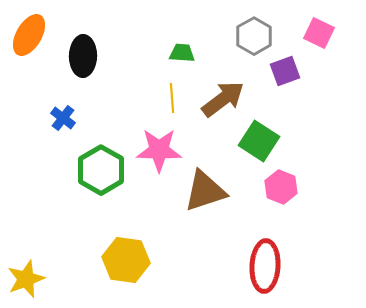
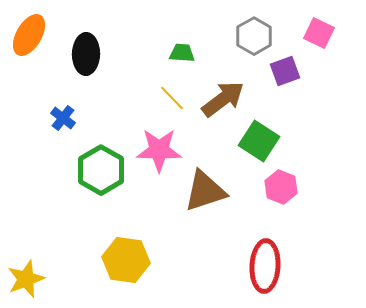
black ellipse: moved 3 px right, 2 px up
yellow line: rotated 40 degrees counterclockwise
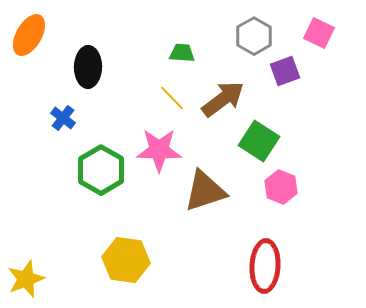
black ellipse: moved 2 px right, 13 px down
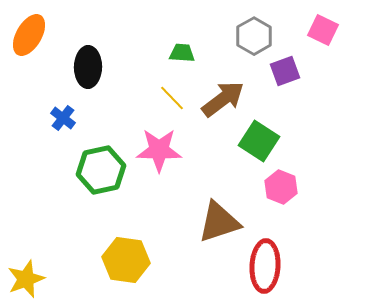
pink square: moved 4 px right, 3 px up
green hexagon: rotated 18 degrees clockwise
brown triangle: moved 14 px right, 31 px down
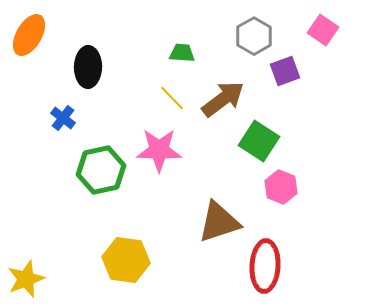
pink square: rotated 8 degrees clockwise
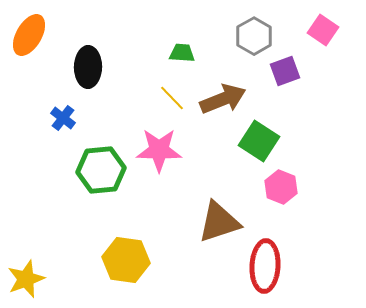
brown arrow: rotated 15 degrees clockwise
green hexagon: rotated 6 degrees clockwise
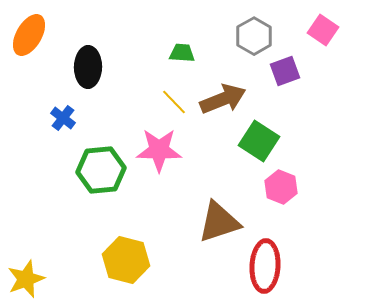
yellow line: moved 2 px right, 4 px down
yellow hexagon: rotated 6 degrees clockwise
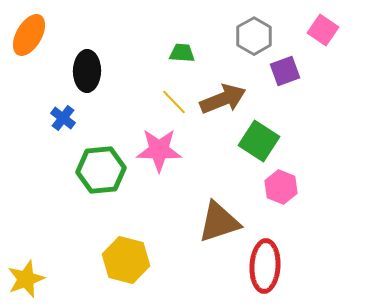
black ellipse: moved 1 px left, 4 px down
